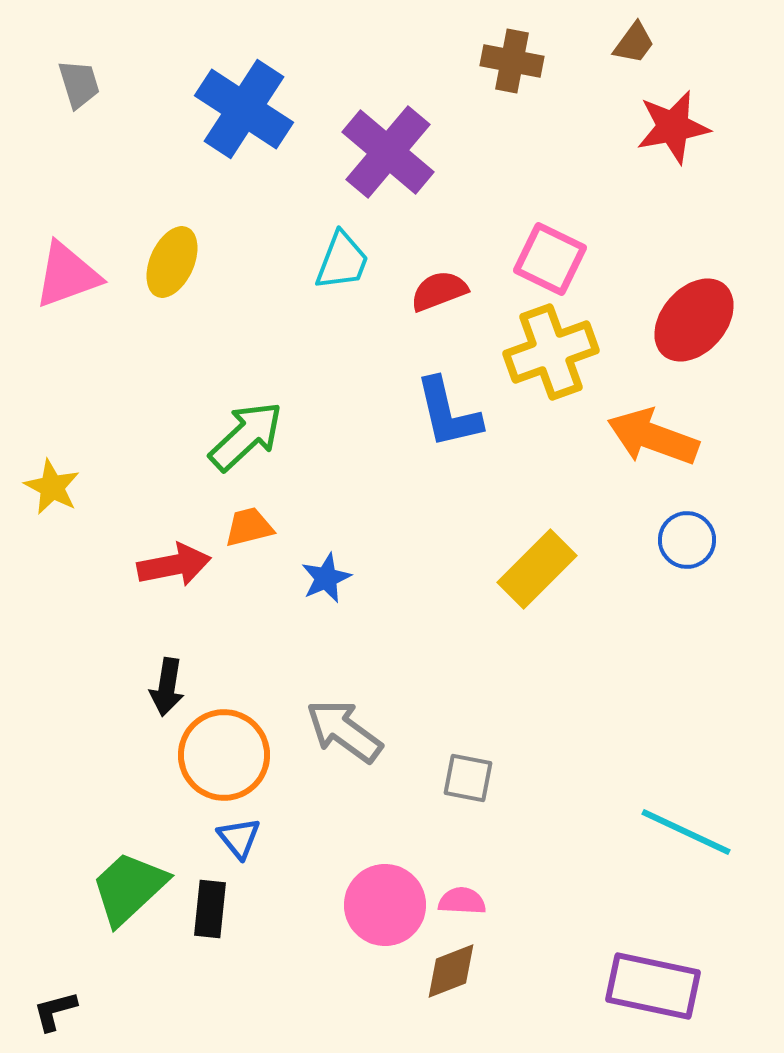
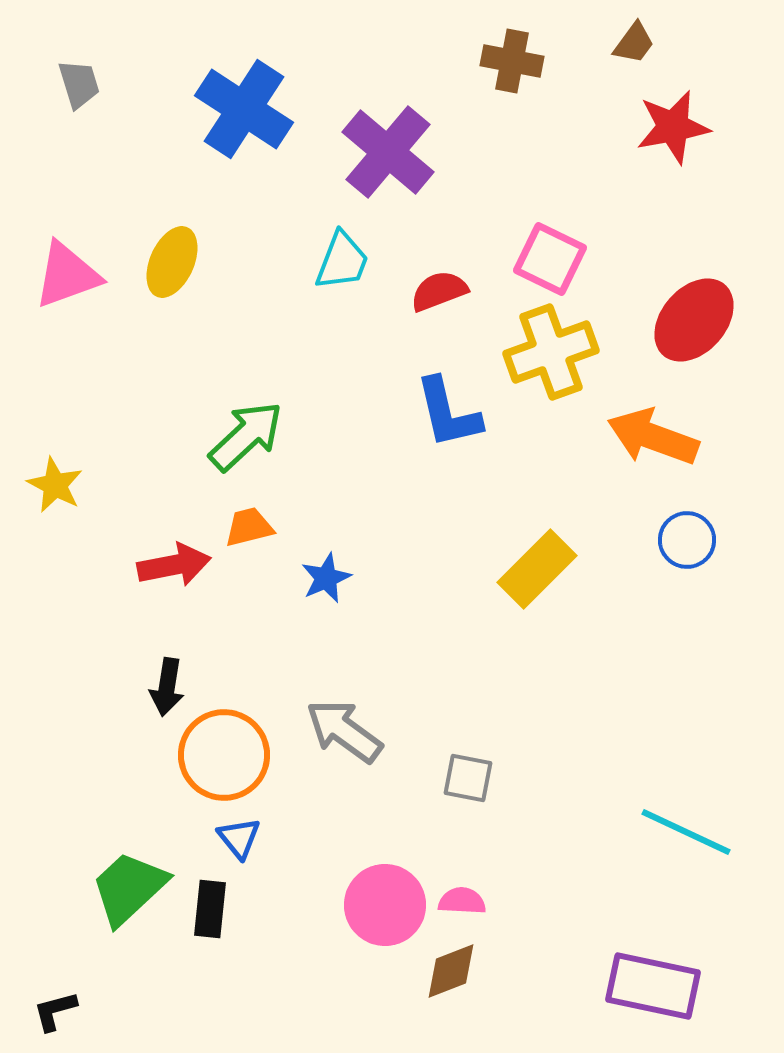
yellow star: moved 3 px right, 2 px up
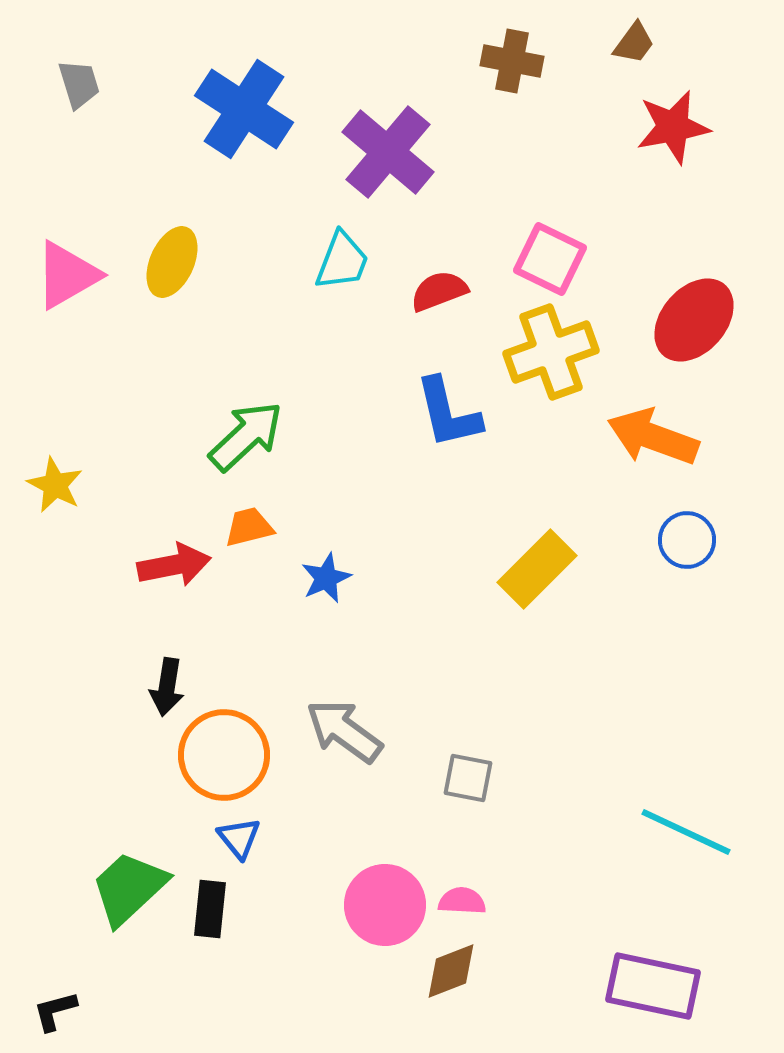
pink triangle: rotated 10 degrees counterclockwise
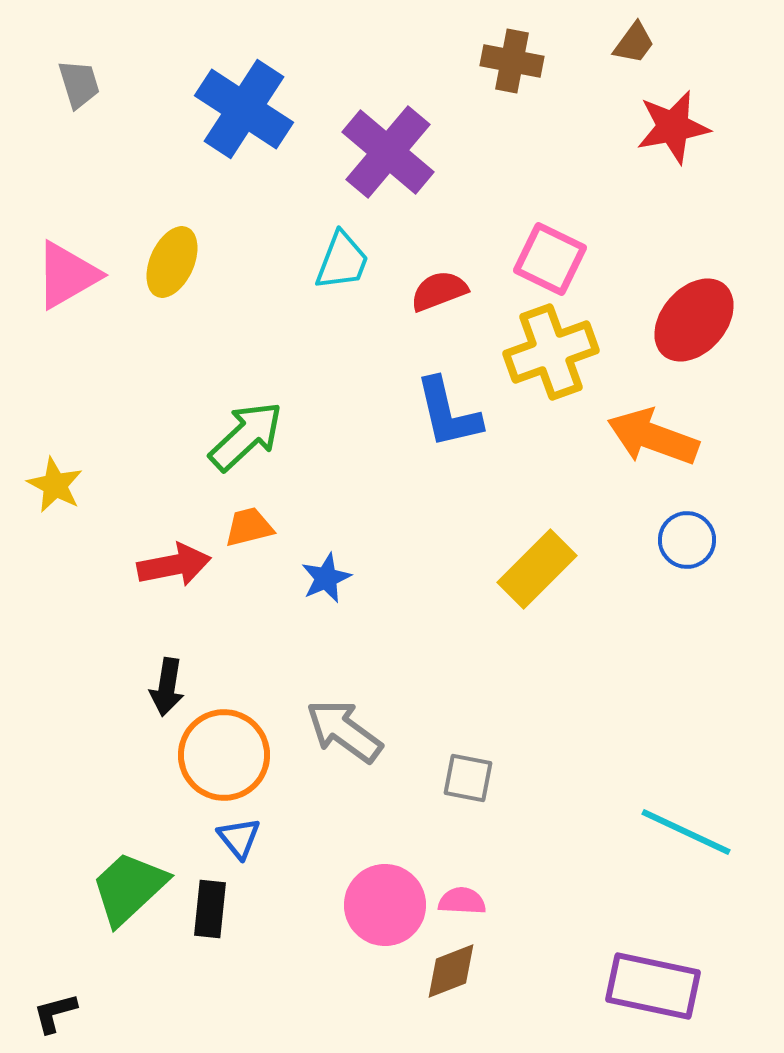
black L-shape: moved 2 px down
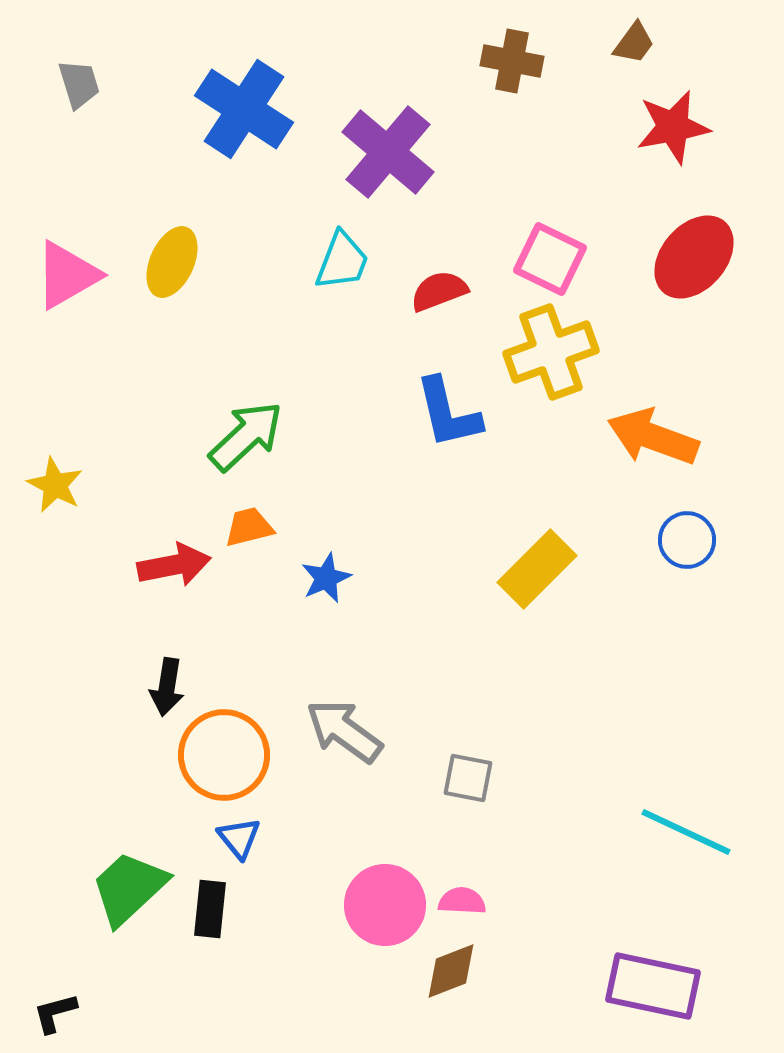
red ellipse: moved 63 px up
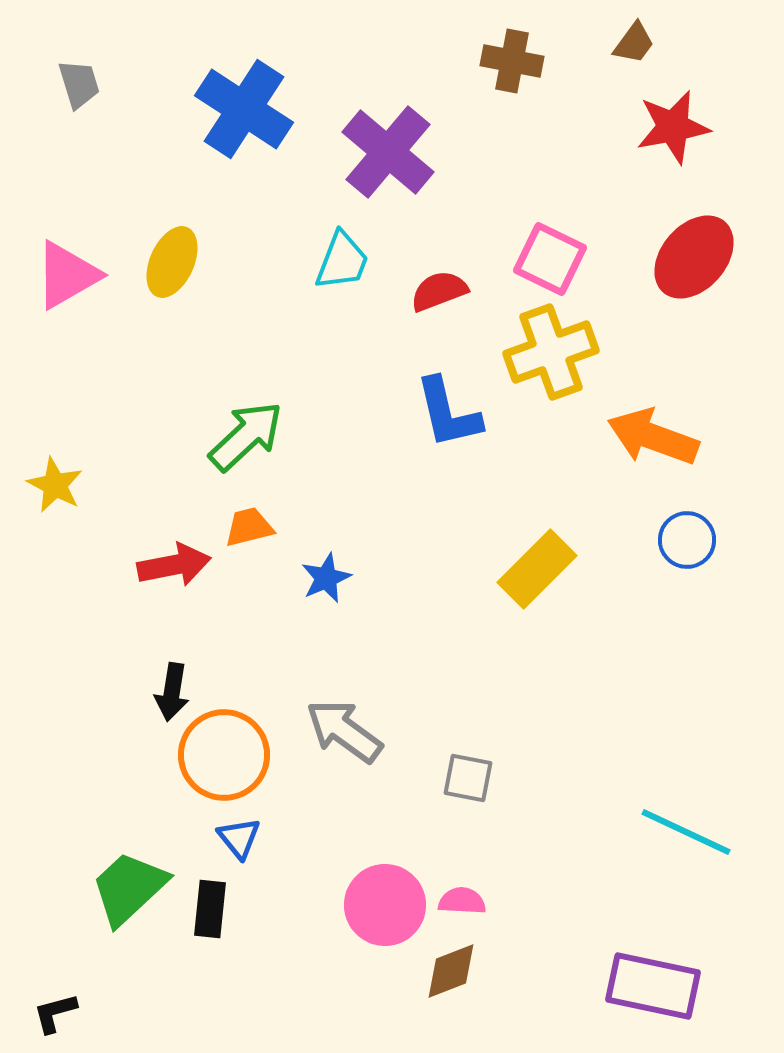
black arrow: moved 5 px right, 5 px down
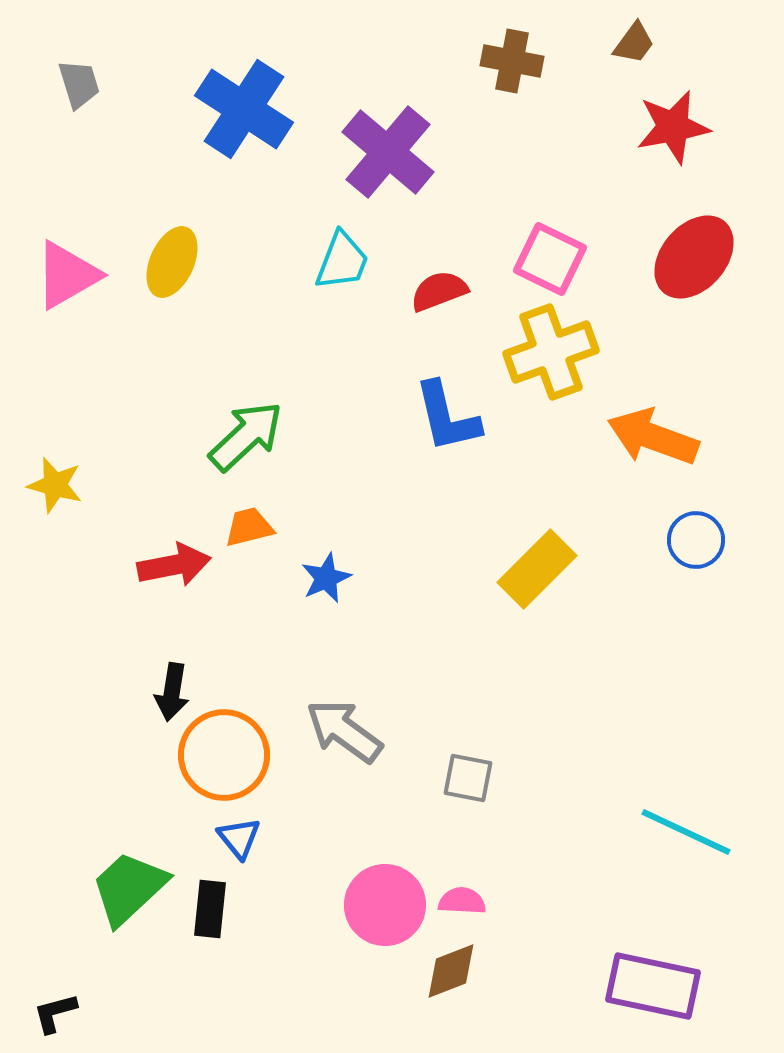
blue L-shape: moved 1 px left, 4 px down
yellow star: rotated 12 degrees counterclockwise
blue circle: moved 9 px right
